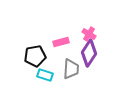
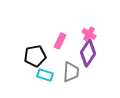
pink rectangle: moved 1 px left, 1 px up; rotated 49 degrees counterclockwise
purple diamond: moved 1 px left
gray trapezoid: moved 3 px down
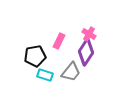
pink rectangle: moved 1 px left
purple diamond: moved 2 px left, 1 px up
gray trapezoid: rotated 35 degrees clockwise
